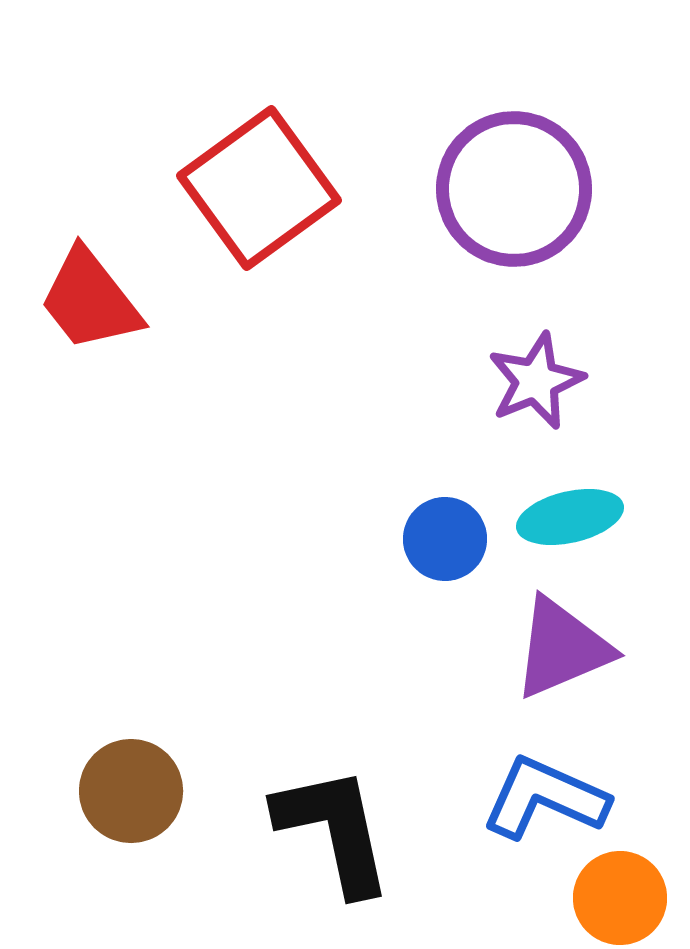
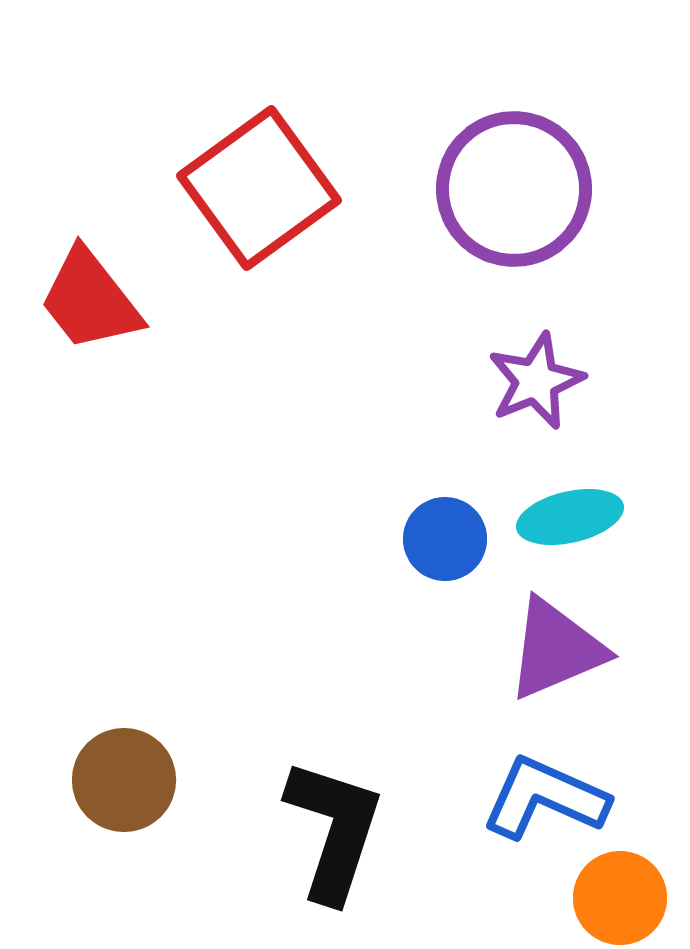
purple triangle: moved 6 px left, 1 px down
brown circle: moved 7 px left, 11 px up
black L-shape: rotated 30 degrees clockwise
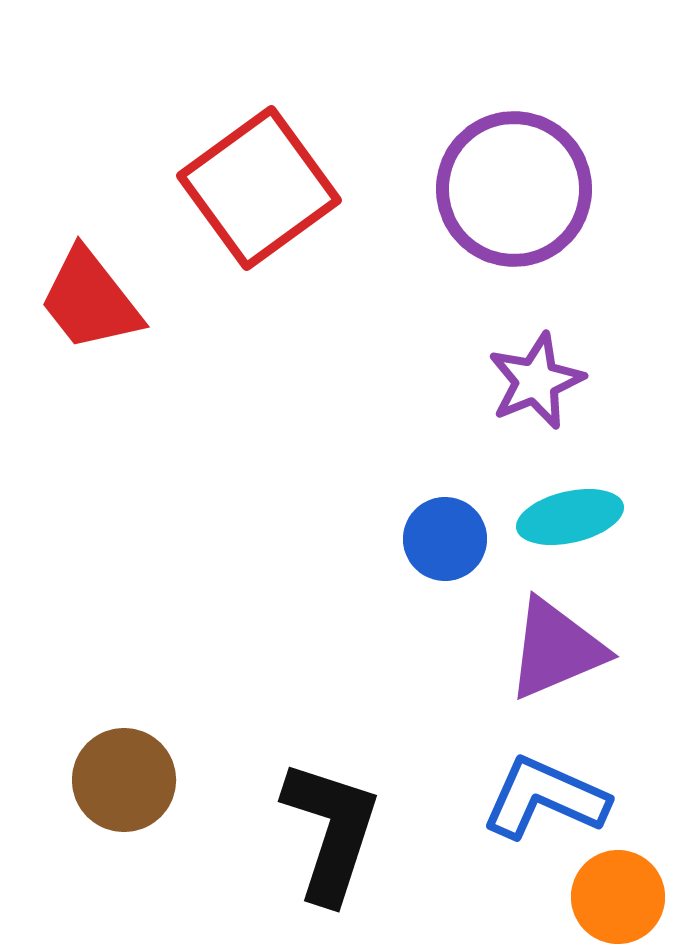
black L-shape: moved 3 px left, 1 px down
orange circle: moved 2 px left, 1 px up
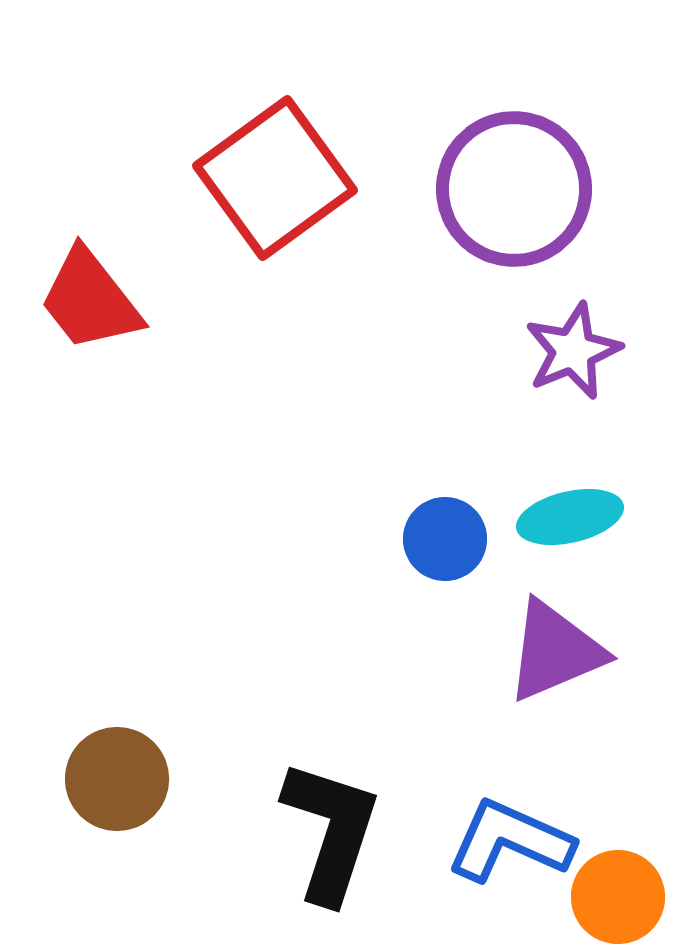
red square: moved 16 px right, 10 px up
purple star: moved 37 px right, 30 px up
purple triangle: moved 1 px left, 2 px down
brown circle: moved 7 px left, 1 px up
blue L-shape: moved 35 px left, 43 px down
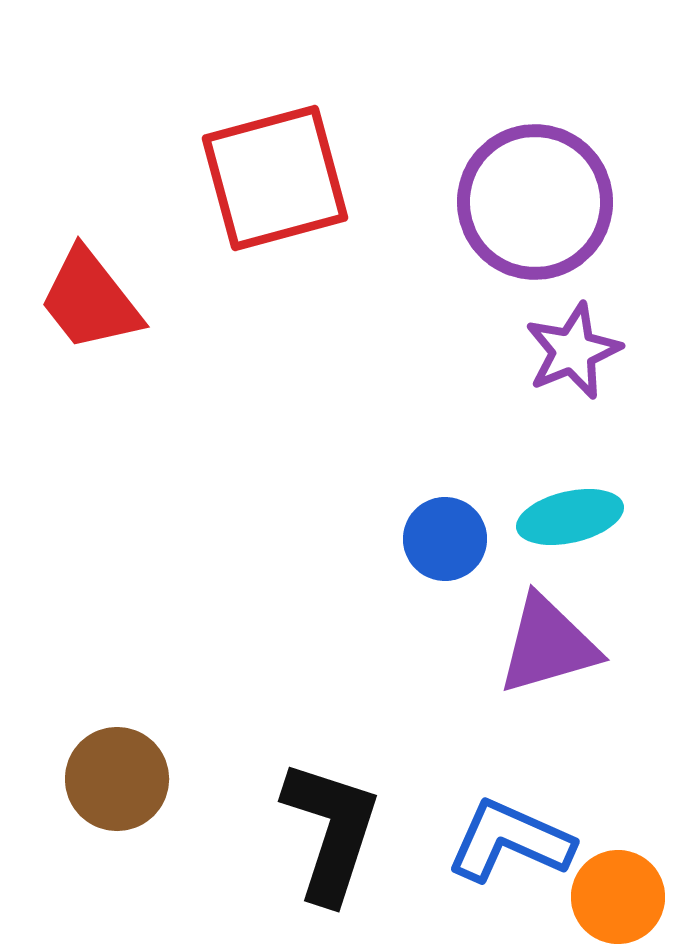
red square: rotated 21 degrees clockwise
purple circle: moved 21 px right, 13 px down
purple triangle: moved 7 px left, 6 px up; rotated 7 degrees clockwise
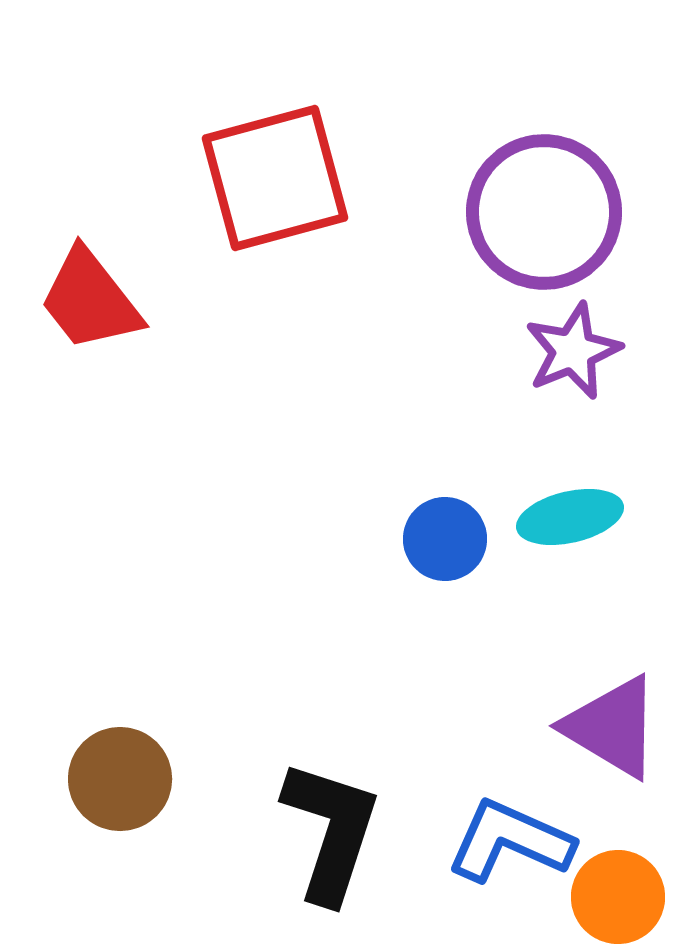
purple circle: moved 9 px right, 10 px down
purple triangle: moved 64 px right, 82 px down; rotated 47 degrees clockwise
brown circle: moved 3 px right
